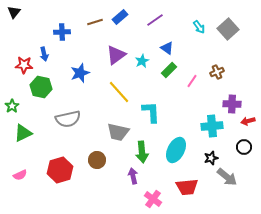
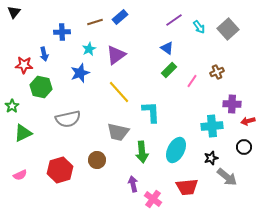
purple line: moved 19 px right
cyan star: moved 53 px left, 12 px up
purple arrow: moved 8 px down
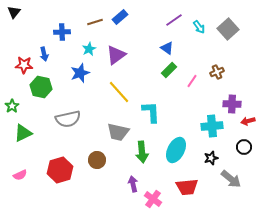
gray arrow: moved 4 px right, 2 px down
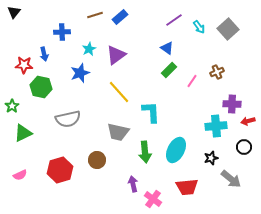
brown line: moved 7 px up
cyan cross: moved 4 px right
green arrow: moved 3 px right
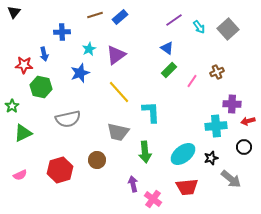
cyan ellipse: moved 7 px right, 4 px down; rotated 25 degrees clockwise
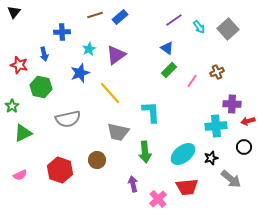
red star: moved 5 px left; rotated 12 degrees clockwise
yellow line: moved 9 px left, 1 px down
red hexagon: rotated 25 degrees counterclockwise
pink cross: moved 5 px right; rotated 12 degrees clockwise
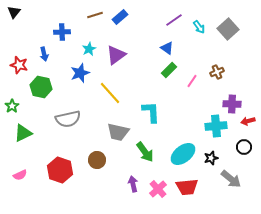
green arrow: rotated 30 degrees counterclockwise
pink cross: moved 10 px up
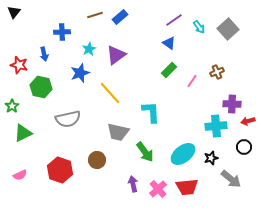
blue triangle: moved 2 px right, 5 px up
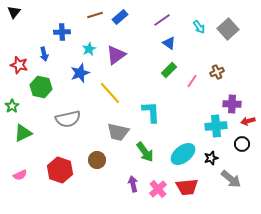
purple line: moved 12 px left
black circle: moved 2 px left, 3 px up
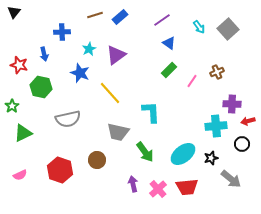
blue star: rotated 30 degrees counterclockwise
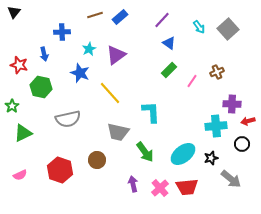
purple line: rotated 12 degrees counterclockwise
pink cross: moved 2 px right, 1 px up
